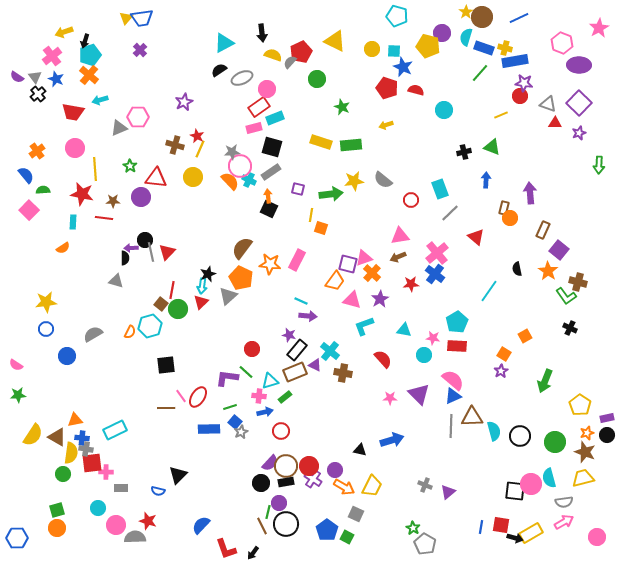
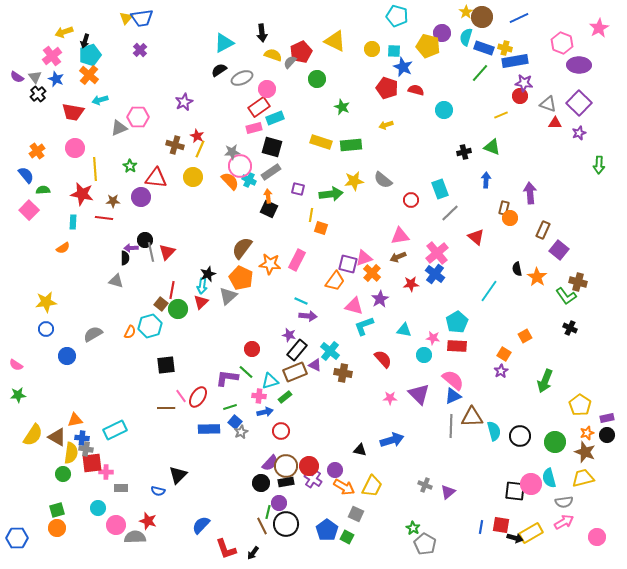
orange star at (548, 271): moved 11 px left, 6 px down
pink triangle at (352, 300): moved 2 px right, 6 px down
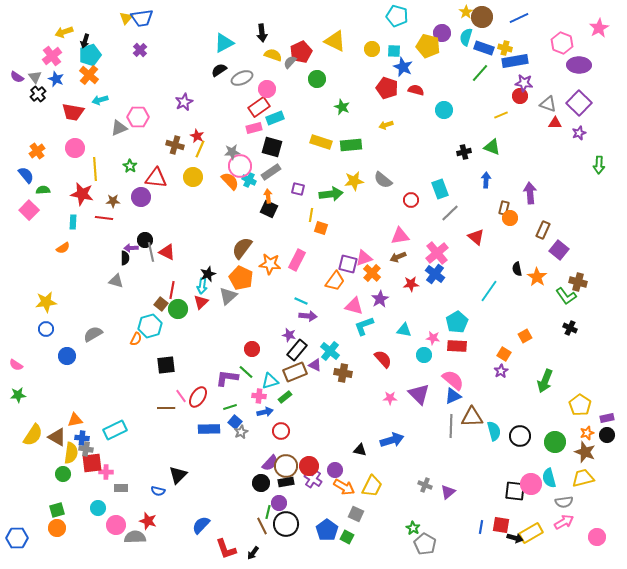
red triangle at (167, 252): rotated 48 degrees counterclockwise
orange semicircle at (130, 332): moved 6 px right, 7 px down
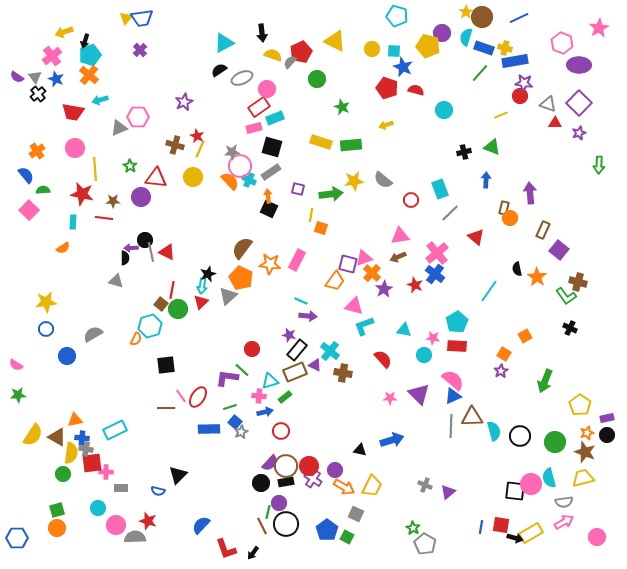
red star at (411, 284): moved 4 px right, 1 px down; rotated 28 degrees clockwise
purple star at (380, 299): moved 4 px right, 10 px up
green line at (246, 372): moved 4 px left, 2 px up
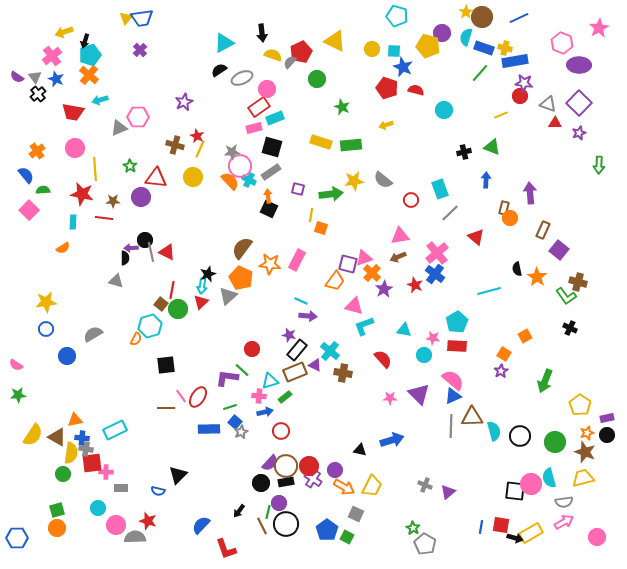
cyan line at (489, 291): rotated 40 degrees clockwise
black arrow at (253, 553): moved 14 px left, 42 px up
